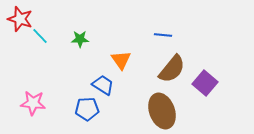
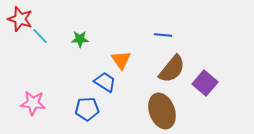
blue trapezoid: moved 2 px right, 3 px up
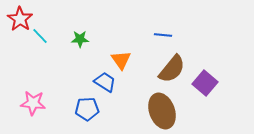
red star: rotated 15 degrees clockwise
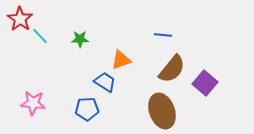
orange triangle: rotated 45 degrees clockwise
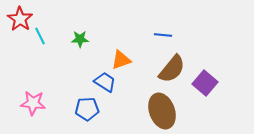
cyan line: rotated 18 degrees clockwise
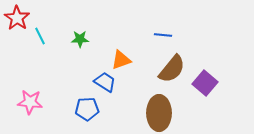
red star: moved 3 px left, 1 px up
pink star: moved 3 px left, 1 px up
brown ellipse: moved 3 px left, 2 px down; rotated 20 degrees clockwise
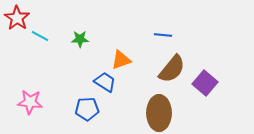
cyan line: rotated 36 degrees counterclockwise
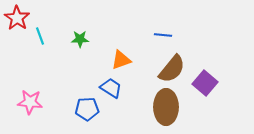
cyan line: rotated 42 degrees clockwise
blue trapezoid: moved 6 px right, 6 px down
brown ellipse: moved 7 px right, 6 px up
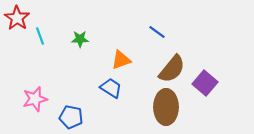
blue line: moved 6 px left, 3 px up; rotated 30 degrees clockwise
pink star: moved 5 px right, 3 px up; rotated 20 degrees counterclockwise
blue pentagon: moved 16 px left, 8 px down; rotated 15 degrees clockwise
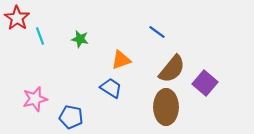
green star: rotated 12 degrees clockwise
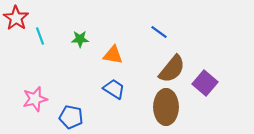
red star: moved 1 px left
blue line: moved 2 px right
green star: rotated 12 degrees counterclockwise
orange triangle: moved 8 px left, 5 px up; rotated 30 degrees clockwise
blue trapezoid: moved 3 px right, 1 px down
